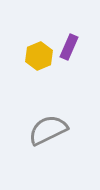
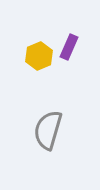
gray semicircle: rotated 48 degrees counterclockwise
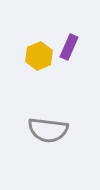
gray semicircle: rotated 99 degrees counterclockwise
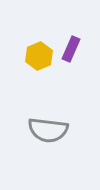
purple rectangle: moved 2 px right, 2 px down
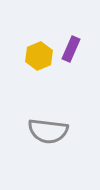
gray semicircle: moved 1 px down
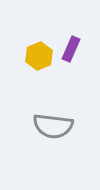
gray semicircle: moved 5 px right, 5 px up
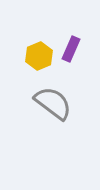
gray semicircle: moved 23 px up; rotated 150 degrees counterclockwise
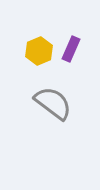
yellow hexagon: moved 5 px up
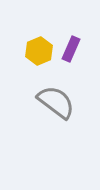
gray semicircle: moved 3 px right, 1 px up
